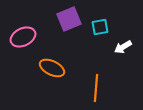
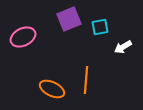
orange ellipse: moved 21 px down
orange line: moved 10 px left, 8 px up
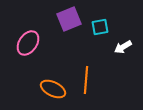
pink ellipse: moved 5 px right, 6 px down; rotated 30 degrees counterclockwise
orange ellipse: moved 1 px right
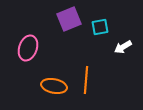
pink ellipse: moved 5 px down; rotated 15 degrees counterclockwise
orange ellipse: moved 1 px right, 3 px up; rotated 15 degrees counterclockwise
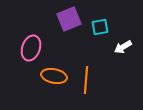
pink ellipse: moved 3 px right
orange ellipse: moved 10 px up
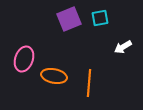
cyan square: moved 9 px up
pink ellipse: moved 7 px left, 11 px down
orange line: moved 3 px right, 3 px down
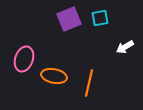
white arrow: moved 2 px right
orange line: rotated 8 degrees clockwise
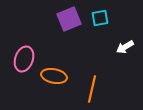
orange line: moved 3 px right, 6 px down
